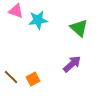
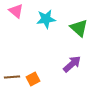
pink triangle: rotated 21 degrees clockwise
cyan star: moved 8 px right, 1 px up
brown line: moved 1 px right; rotated 49 degrees counterclockwise
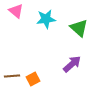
brown line: moved 1 px up
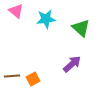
green triangle: moved 2 px right
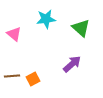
pink triangle: moved 2 px left, 23 px down
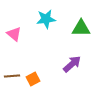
green triangle: rotated 42 degrees counterclockwise
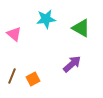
green triangle: rotated 30 degrees clockwise
brown line: rotated 63 degrees counterclockwise
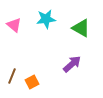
pink triangle: moved 9 px up
orange square: moved 1 px left, 3 px down
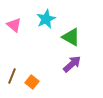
cyan star: rotated 18 degrees counterclockwise
green triangle: moved 10 px left, 9 px down
orange square: rotated 24 degrees counterclockwise
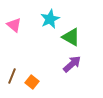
cyan star: moved 4 px right
